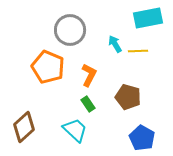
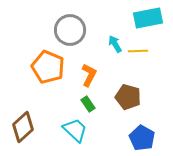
brown diamond: moved 1 px left
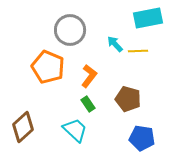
cyan arrow: rotated 12 degrees counterclockwise
orange L-shape: moved 1 px down; rotated 10 degrees clockwise
brown pentagon: moved 2 px down
blue pentagon: rotated 20 degrees counterclockwise
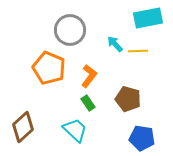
orange pentagon: moved 1 px right, 1 px down
green rectangle: moved 1 px up
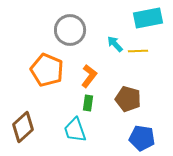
orange pentagon: moved 2 px left, 2 px down
green rectangle: rotated 42 degrees clockwise
cyan trapezoid: rotated 152 degrees counterclockwise
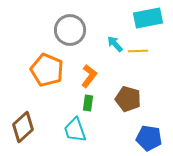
blue pentagon: moved 7 px right
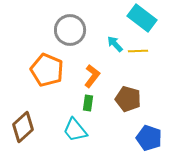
cyan rectangle: moved 6 px left; rotated 48 degrees clockwise
orange L-shape: moved 3 px right
cyan trapezoid: rotated 20 degrees counterclockwise
blue pentagon: rotated 10 degrees clockwise
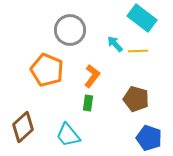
brown pentagon: moved 8 px right
cyan trapezoid: moved 7 px left, 5 px down
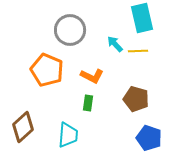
cyan rectangle: rotated 40 degrees clockwise
orange L-shape: rotated 80 degrees clockwise
cyan trapezoid: rotated 136 degrees counterclockwise
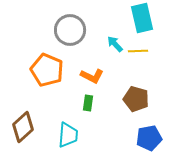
blue pentagon: rotated 30 degrees counterclockwise
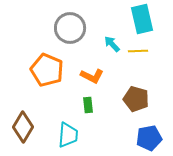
cyan rectangle: moved 1 px down
gray circle: moved 2 px up
cyan arrow: moved 3 px left
green rectangle: moved 2 px down; rotated 14 degrees counterclockwise
brown diamond: rotated 16 degrees counterclockwise
